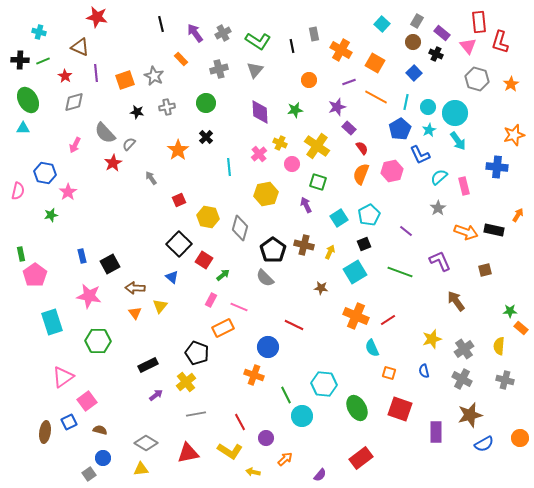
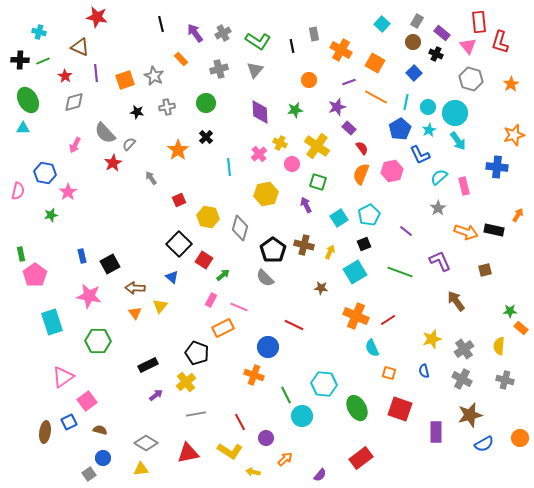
gray hexagon at (477, 79): moved 6 px left
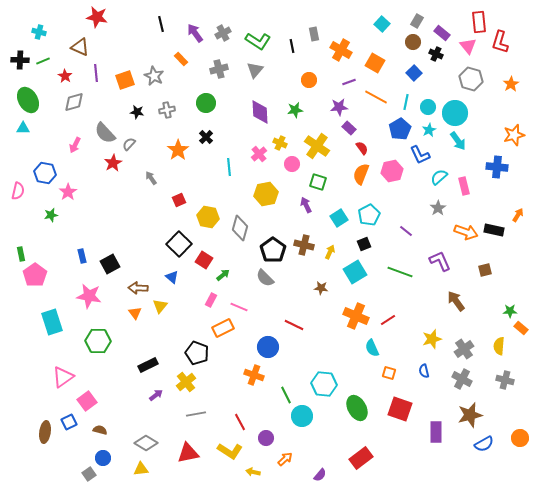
gray cross at (167, 107): moved 3 px down
purple star at (337, 107): moved 2 px right; rotated 12 degrees clockwise
brown arrow at (135, 288): moved 3 px right
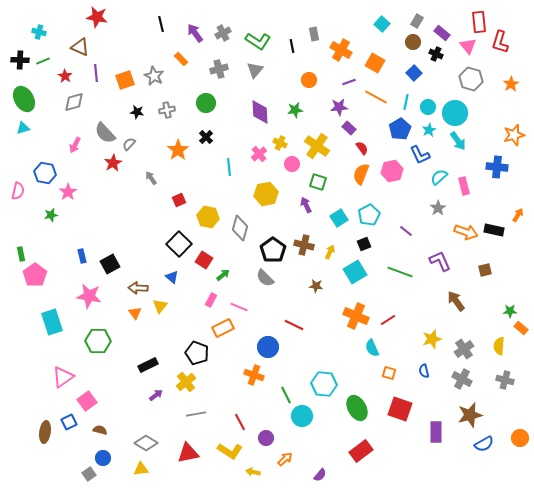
green ellipse at (28, 100): moved 4 px left, 1 px up
cyan triangle at (23, 128): rotated 16 degrees counterclockwise
brown star at (321, 288): moved 5 px left, 2 px up
red rectangle at (361, 458): moved 7 px up
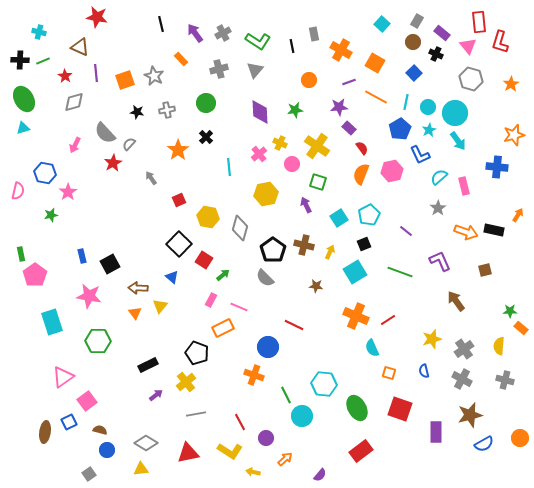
blue circle at (103, 458): moved 4 px right, 8 px up
